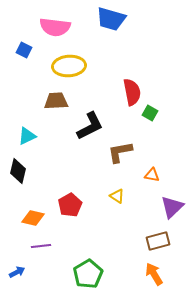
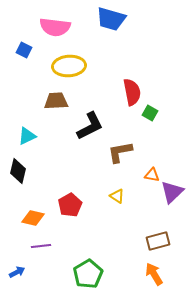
purple triangle: moved 15 px up
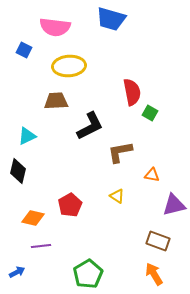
purple triangle: moved 2 px right, 13 px down; rotated 30 degrees clockwise
brown rectangle: rotated 35 degrees clockwise
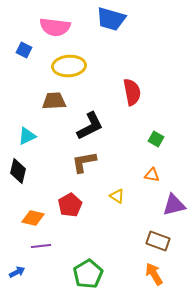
brown trapezoid: moved 2 px left
green square: moved 6 px right, 26 px down
brown L-shape: moved 36 px left, 10 px down
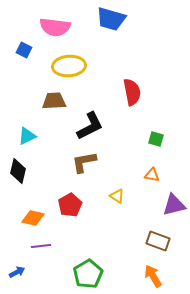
green square: rotated 14 degrees counterclockwise
orange arrow: moved 1 px left, 2 px down
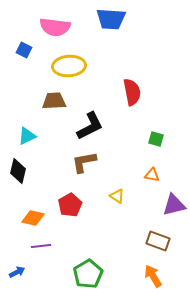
blue trapezoid: rotated 12 degrees counterclockwise
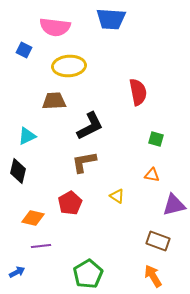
red semicircle: moved 6 px right
red pentagon: moved 2 px up
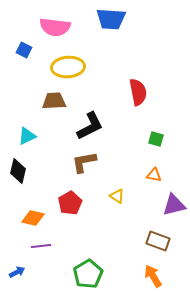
yellow ellipse: moved 1 px left, 1 px down
orange triangle: moved 2 px right
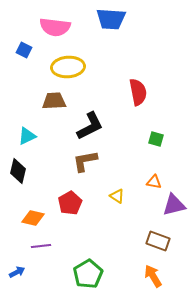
brown L-shape: moved 1 px right, 1 px up
orange triangle: moved 7 px down
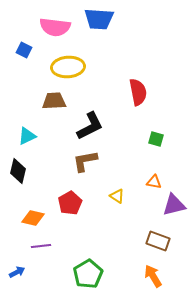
blue trapezoid: moved 12 px left
